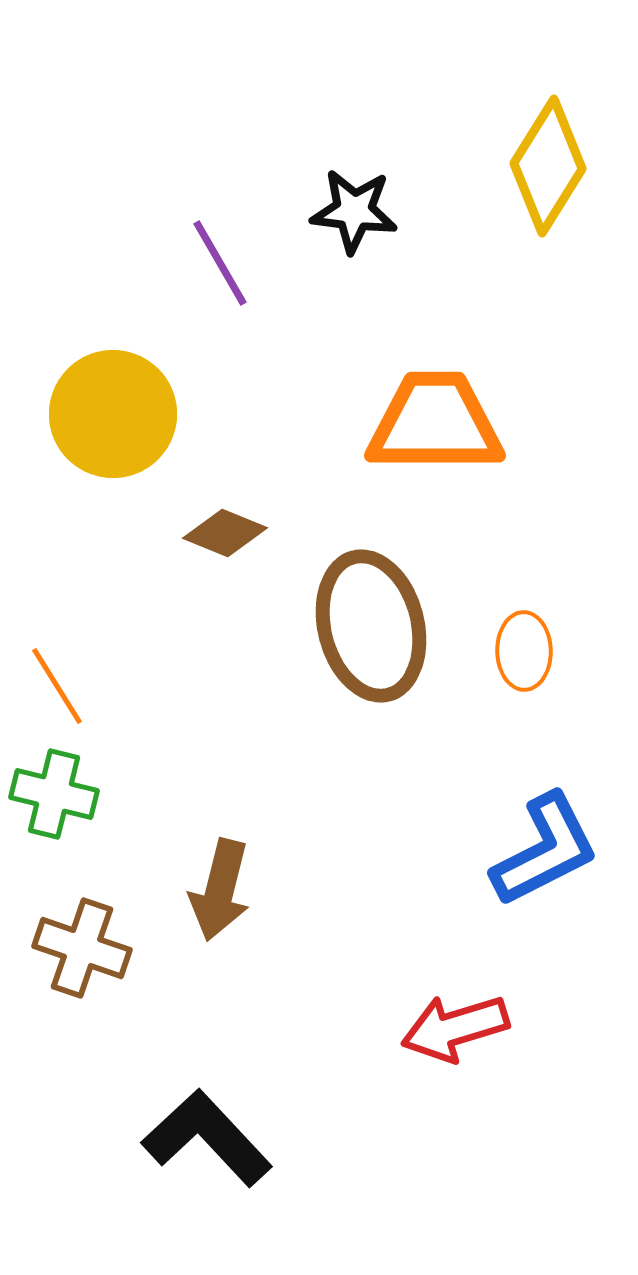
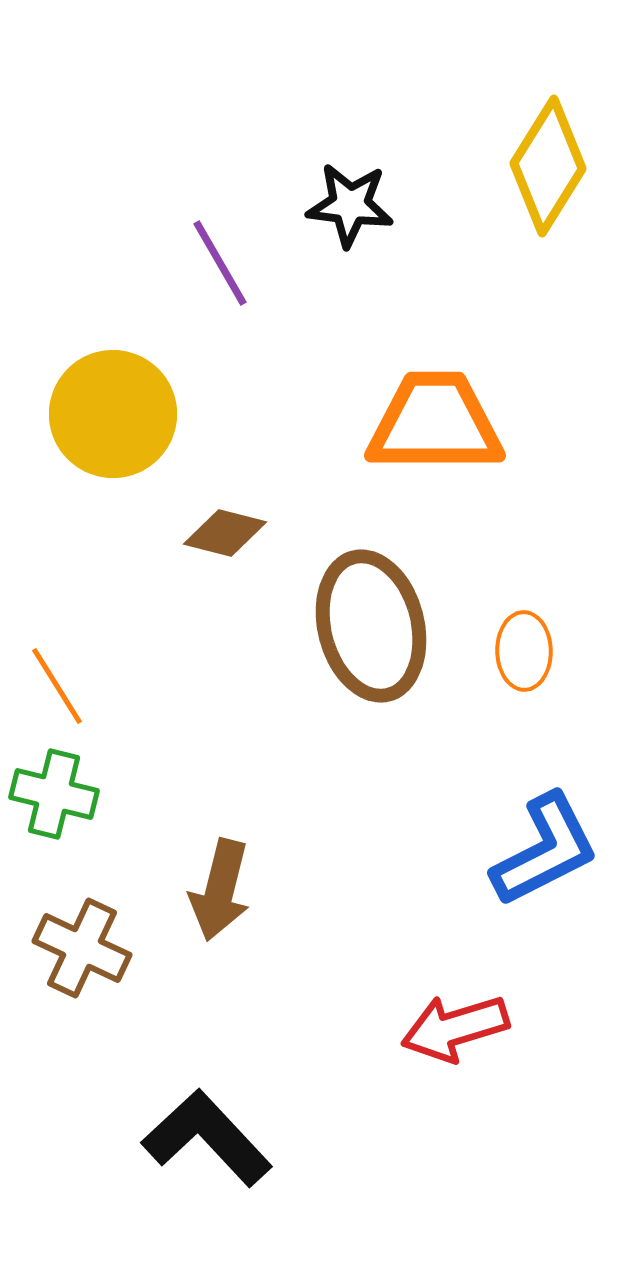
black star: moved 4 px left, 6 px up
brown diamond: rotated 8 degrees counterclockwise
brown cross: rotated 6 degrees clockwise
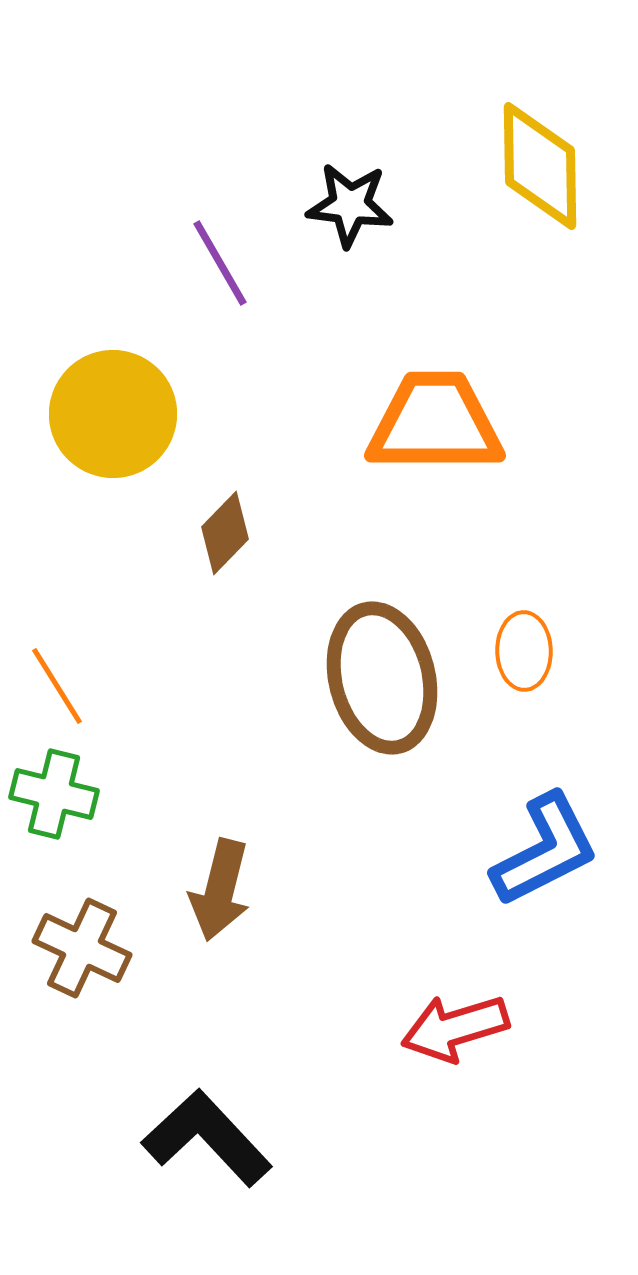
yellow diamond: moved 8 px left; rotated 33 degrees counterclockwise
brown diamond: rotated 60 degrees counterclockwise
brown ellipse: moved 11 px right, 52 px down
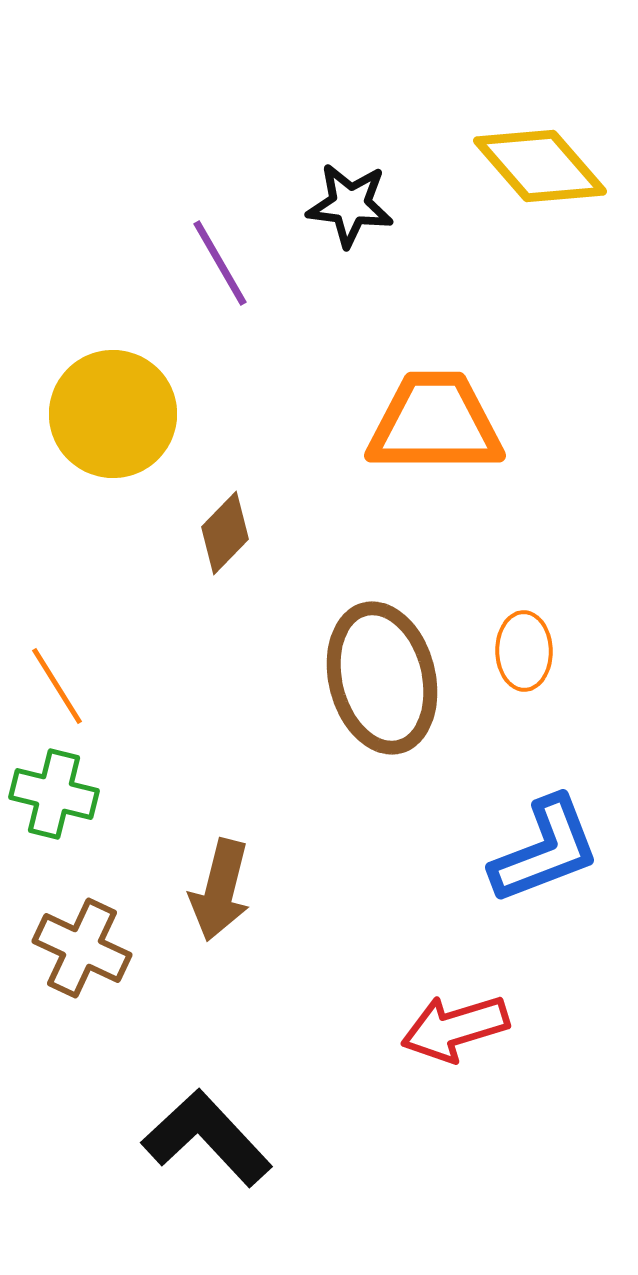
yellow diamond: rotated 40 degrees counterclockwise
blue L-shape: rotated 6 degrees clockwise
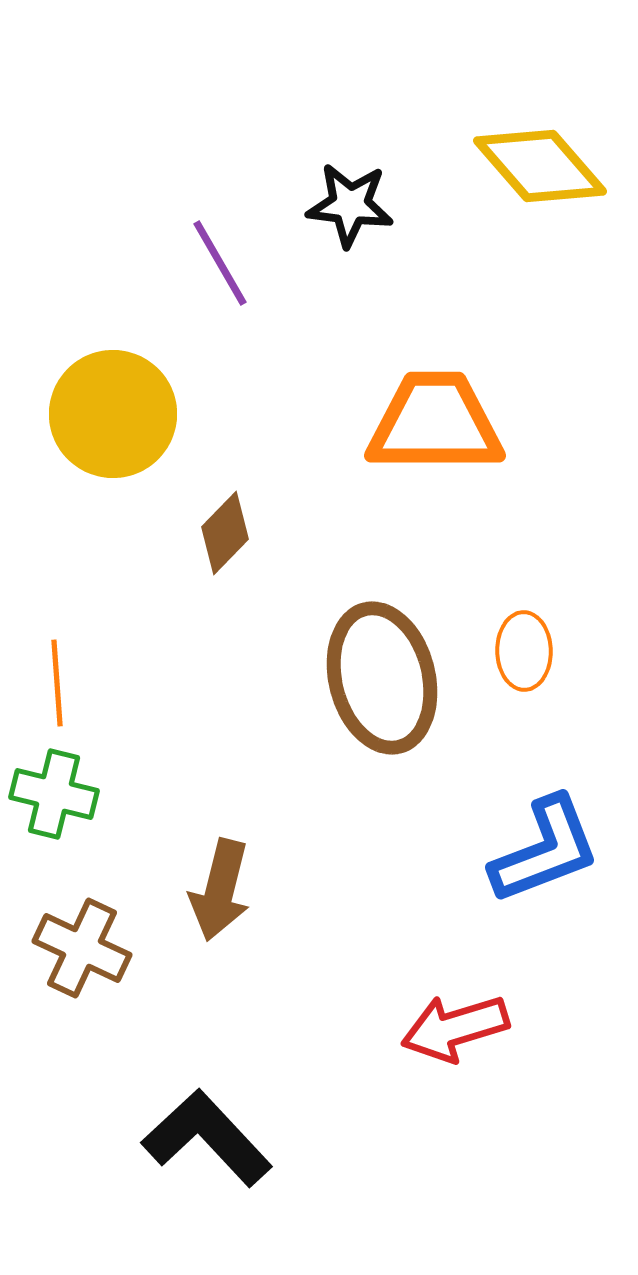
orange line: moved 3 px up; rotated 28 degrees clockwise
